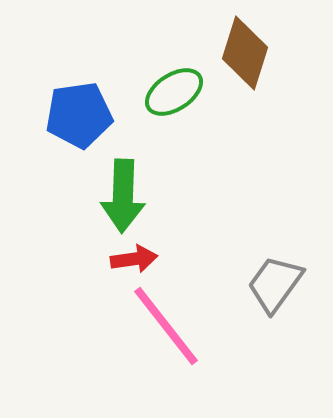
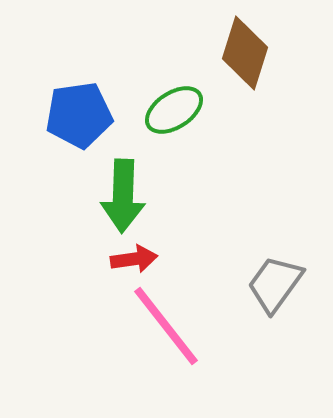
green ellipse: moved 18 px down
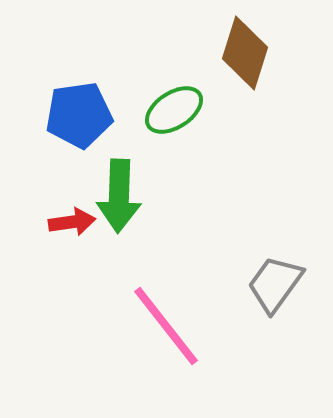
green arrow: moved 4 px left
red arrow: moved 62 px left, 37 px up
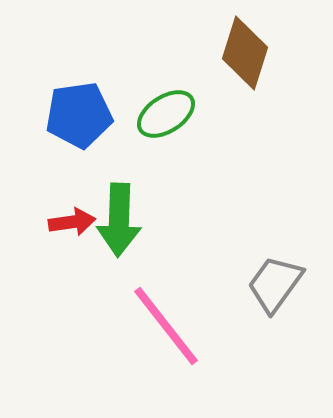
green ellipse: moved 8 px left, 4 px down
green arrow: moved 24 px down
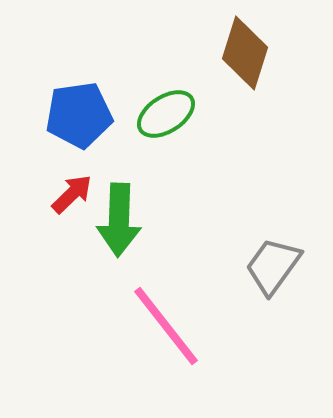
red arrow: moved 28 px up; rotated 36 degrees counterclockwise
gray trapezoid: moved 2 px left, 18 px up
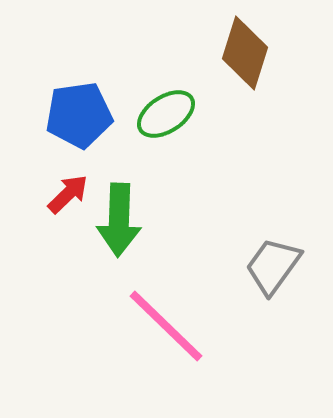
red arrow: moved 4 px left
pink line: rotated 8 degrees counterclockwise
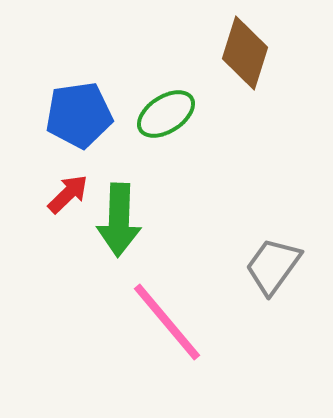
pink line: moved 1 px right, 4 px up; rotated 6 degrees clockwise
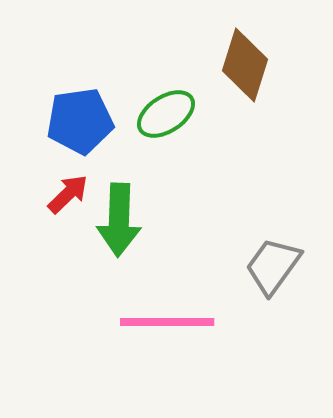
brown diamond: moved 12 px down
blue pentagon: moved 1 px right, 6 px down
pink line: rotated 50 degrees counterclockwise
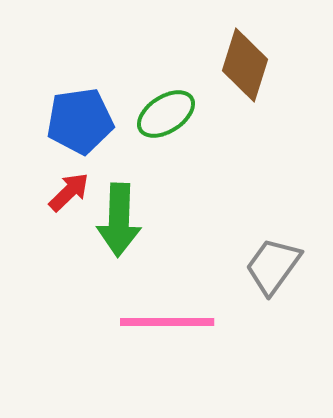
red arrow: moved 1 px right, 2 px up
